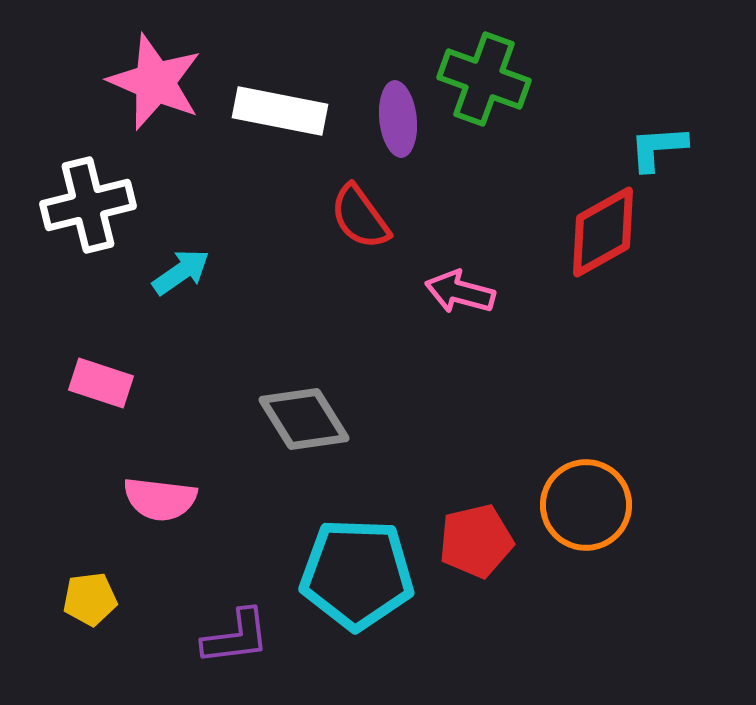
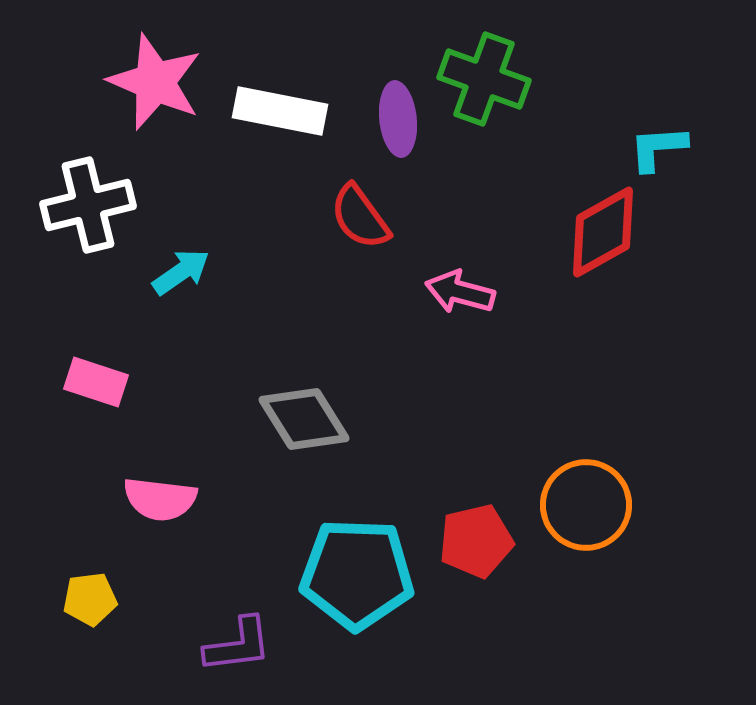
pink rectangle: moved 5 px left, 1 px up
purple L-shape: moved 2 px right, 8 px down
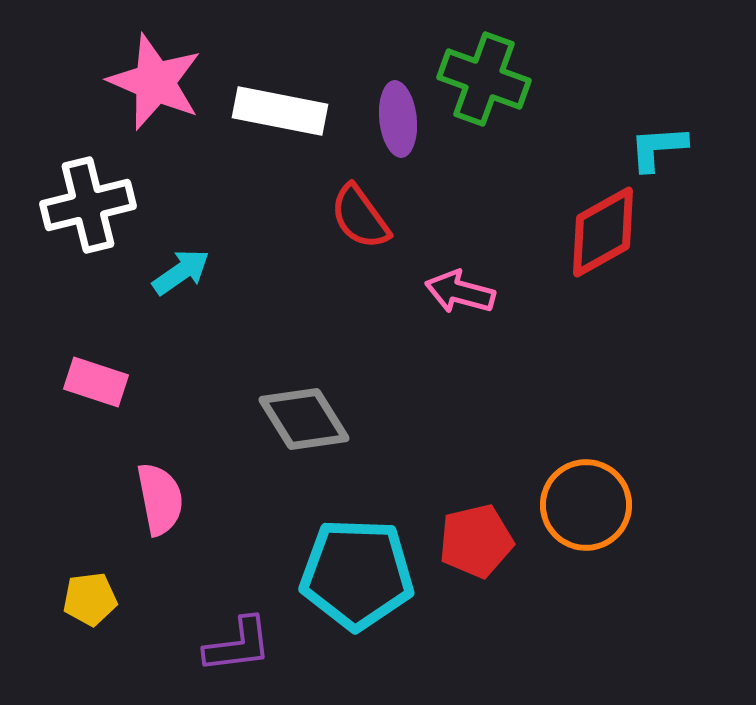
pink semicircle: rotated 108 degrees counterclockwise
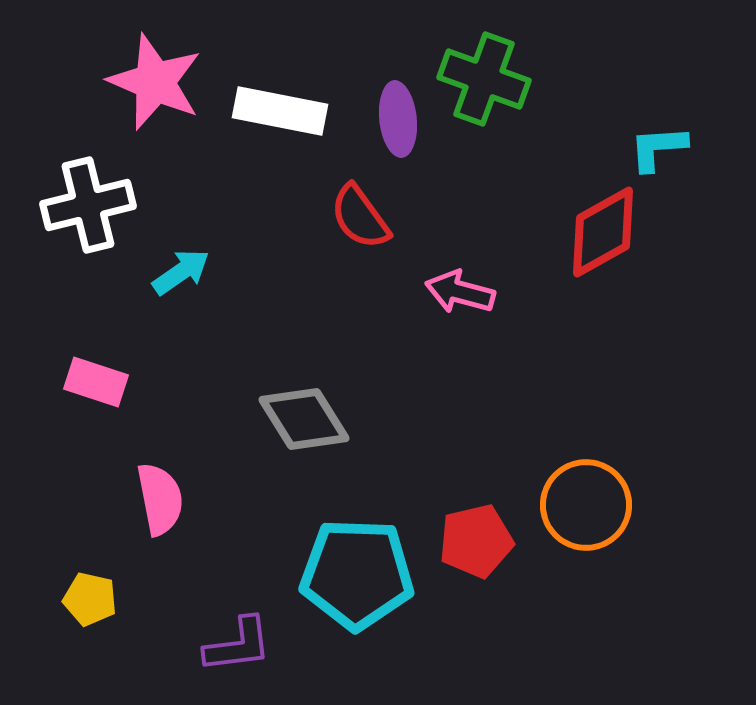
yellow pentagon: rotated 20 degrees clockwise
